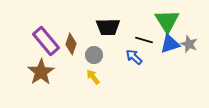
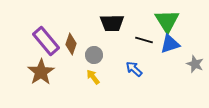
black trapezoid: moved 4 px right, 4 px up
gray star: moved 6 px right, 20 px down
blue arrow: moved 12 px down
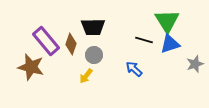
black trapezoid: moved 19 px left, 4 px down
gray star: rotated 30 degrees clockwise
brown star: moved 10 px left, 5 px up; rotated 24 degrees counterclockwise
yellow arrow: moved 7 px left, 1 px up; rotated 105 degrees counterclockwise
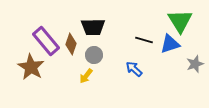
green triangle: moved 13 px right
brown star: rotated 16 degrees clockwise
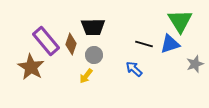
black line: moved 4 px down
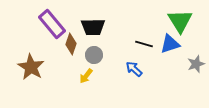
purple rectangle: moved 6 px right, 17 px up
gray star: moved 1 px right
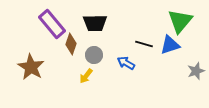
green triangle: rotated 12 degrees clockwise
black trapezoid: moved 2 px right, 4 px up
blue triangle: moved 1 px down
gray star: moved 7 px down
blue arrow: moved 8 px left, 6 px up; rotated 12 degrees counterclockwise
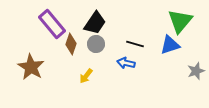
black trapezoid: rotated 55 degrees counterclockwise
black line: moved 9 px left
gray circle: moved 2 px right, 11 px up
blue arrow: rotated 18 degrees counterclockwise
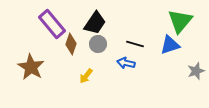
gray circle: moved 2 px right
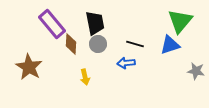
black trapezoid: rotated 45 degrees counterclockwise
brown diamond: rotated 15 degrees counterclockwise
blue arrow: rotated 18 degrees counterclockwise
brown star: moved 2 px left
gray star: rotated 30 degrees clockwise
yellow arrow: moved 1 px left, 1 px down; rotated 49 degrees counterclockwise
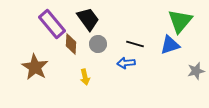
black trapezoid: moved 7 px left, 4 px up; rotated 25 degrees counterclockwise
brown star: moved 6 px right
gray star: rotated 24 degrees counterclockwise
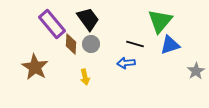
green triangle: moved 20 px left
gray circle: moved 7 px left
gray star: rotated 18 degrees counterclockwise
